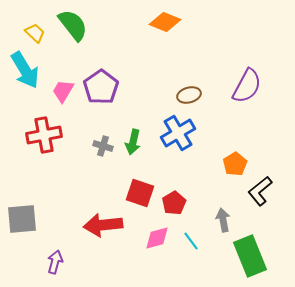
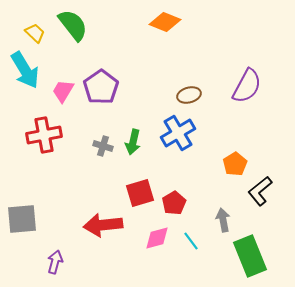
red square: rotated 36 degrees counterclockwise
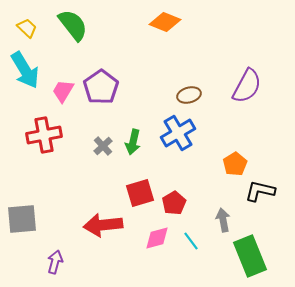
yellow trapezoid: moved 8 px left, 5 px up
gray cross: rotated 30 degrees clockwise
black L-shape: rotated 52 degrees clockwise
